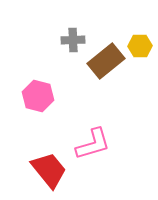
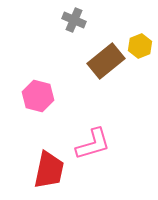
gray cross: moved 1 px right, 20 px up; rotated 25 degrees clockwise
yellow hexagon: rotated 20 degrees counterclockwise
red trapezoid: rotated 51 degrees clockwise
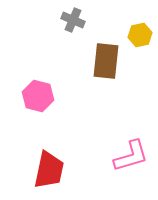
gray cross: moved 1 px left
yellow hexagon: moved 11 px up; rotated 10 degrees clockwise
brown rectangle: rotated 45 degrees counterclockwise
pink L-shape: moved 38 px right, 12 px down
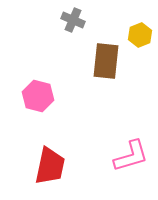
yellow hexagon: rotated 10 degrees counterclockwise
red trapezoid: moved 1 px right, 4 px up
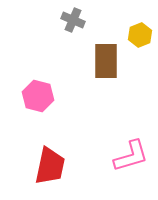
brown rectangle: rotated 6 degrees counterclockwise
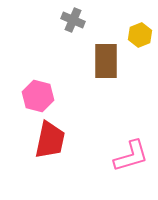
red trapezoid: moved 26 px up
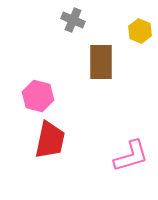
yellow hexagon: moved 4 px up; rotated 15 degrees counterclockwise
brown rectangle: moved 5 px left, 1 px down
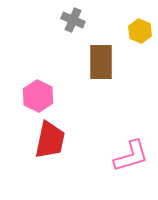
pink hexagon: rotated 12 degrees clockwise
